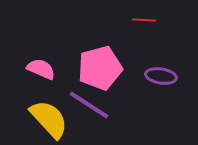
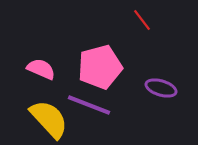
red line: moved 2 px left; rotated 50 degrees clockwise
pink pentagon: moved 1 px up
purple ellipse: moved 12 px down; rotated 8 degrees clockwise
purple line: rotated 12 degrees counterclockwise
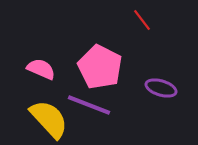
pink pentagon: rotated 30 degrees counterclockwise
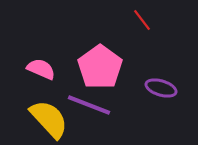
pink pentagon: rotated 9 degrees clockwise
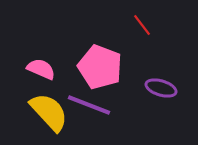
red line: moved 5 px down
pink pentagon: rotated 15 degrees counterclockwise
yellow semicircle: moved 7 px up
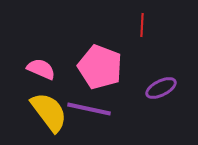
red line: rotated 40 degrees clockwise
purple ellipse: rotated 44 degrees counterclockwise
purple line: moved 4 px down; rotated 9 degrees counterclockwise
yellow semicircle: rotated 6 degrees clockwise
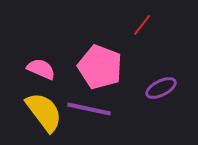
red line: rotated 35 degrees clockwise
yellow semicircle: moved 5 px left
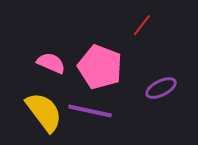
pink semicircle: moved 10 px right, 6 px up
purple line: moved 1 px right, 2 px down
